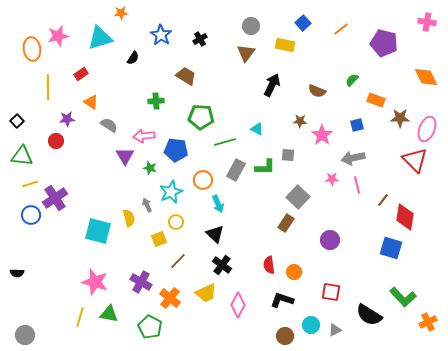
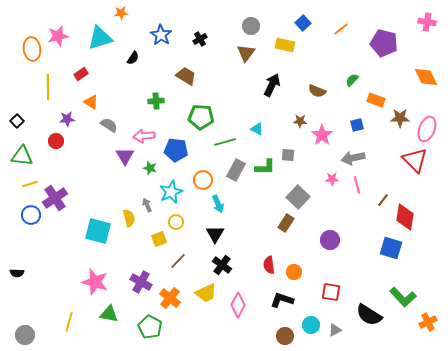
black triangle at (215, 234): rotated 18 degrees clockwise
yellow line at (80, 317): moved 11 px left, 5 px down
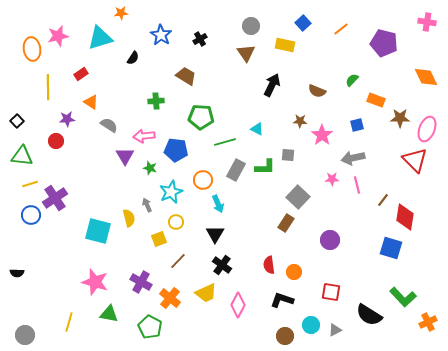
brown triangle at (246, 53): rotated 12 degrees counterclockwise
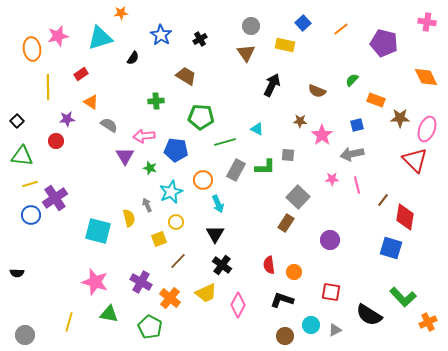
gray arrow at (353, 158): moved 1 px left, 4 px up
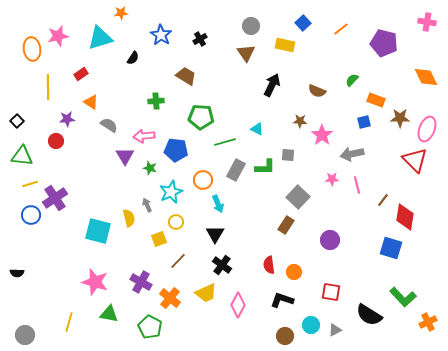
blue square at (357, 125): moved 7 px right, 3 px up
brown rectangle at (286, 223): moved 2 px down
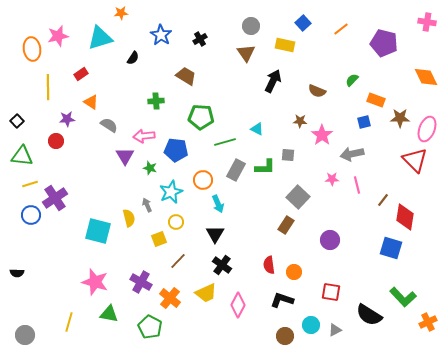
black arrow at (272, 85): moved 1 px right, 4 px up
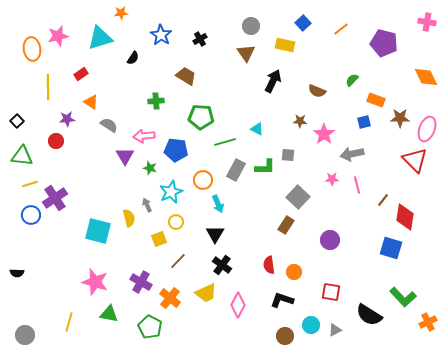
pink star at (322, 135): moved 2 px right, 1 px up
